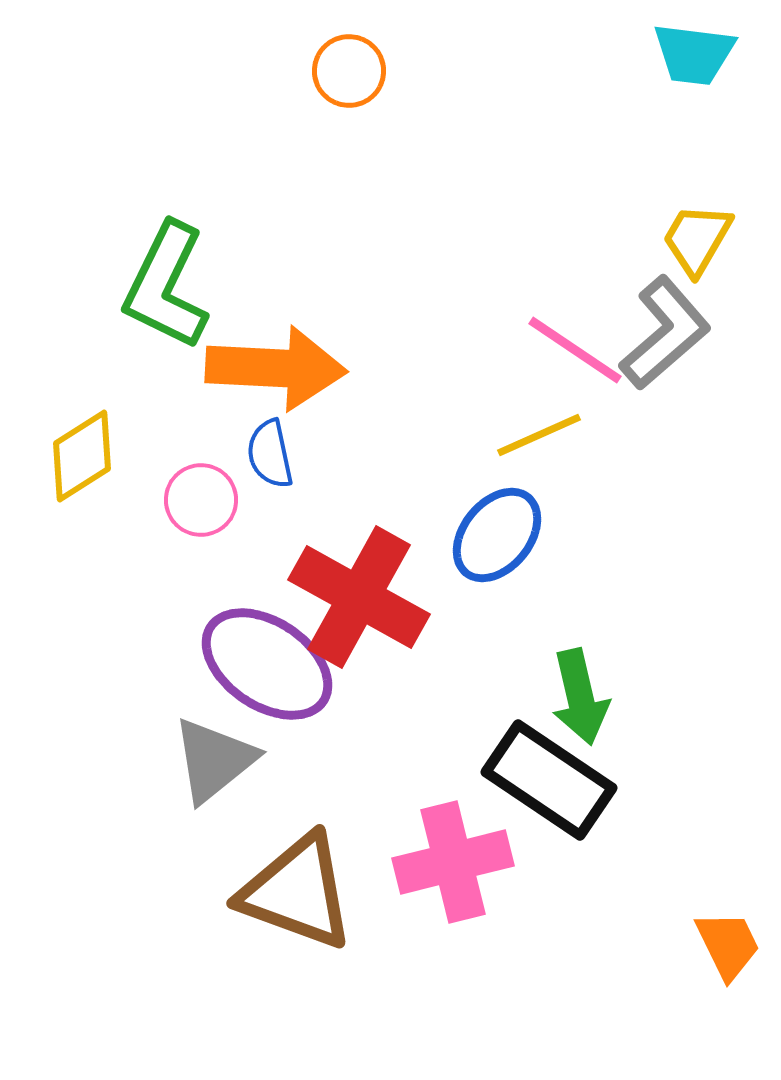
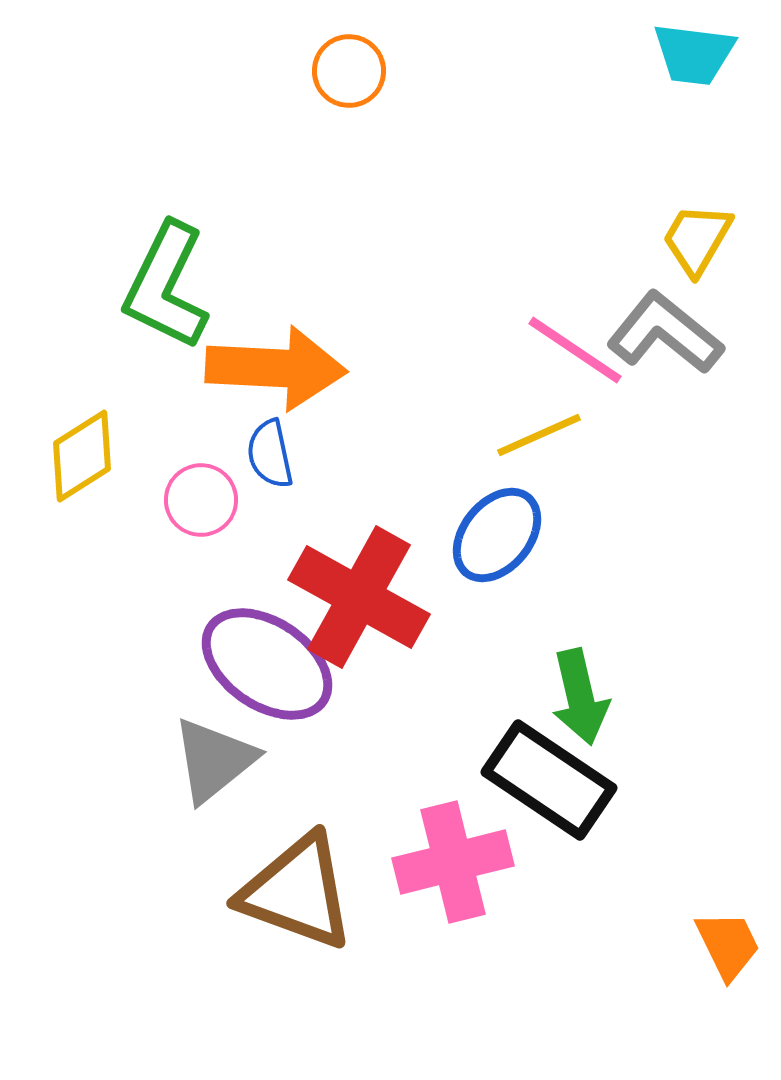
gray L-shape: rotated 100 degrees counterclockwise
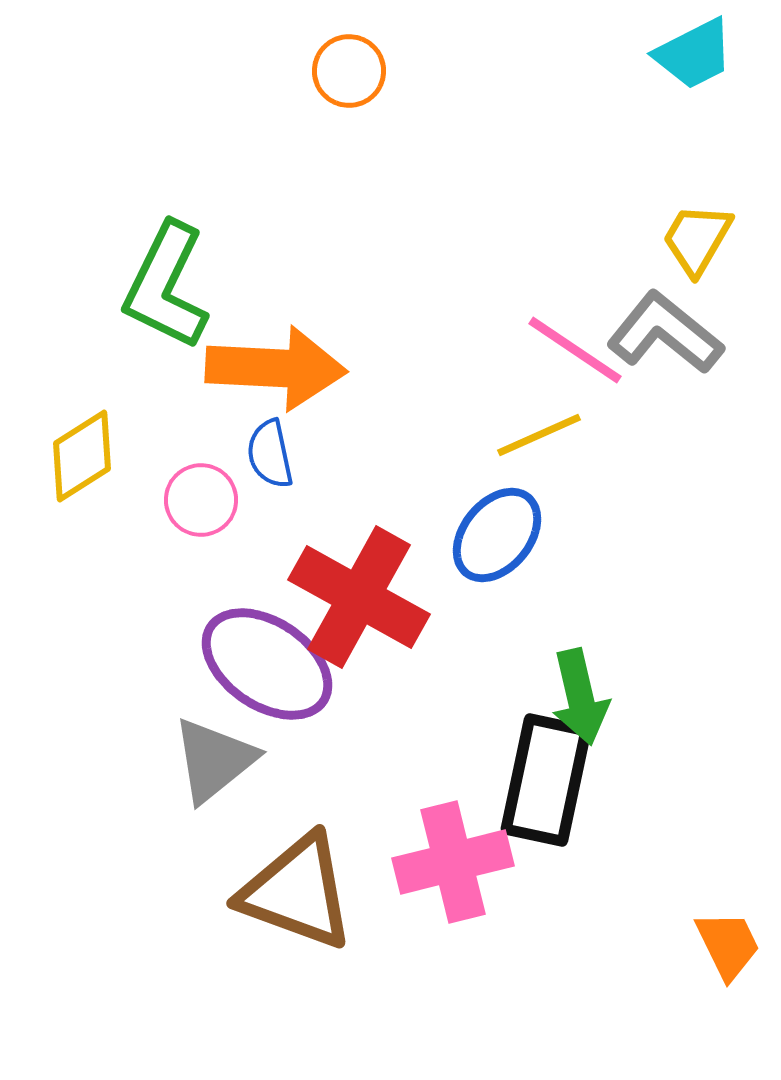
cyan trapezoid: rotated 34 degrees counterclockwise
black rectangle: moved 3 px left; rotated 68 degrees clockwise
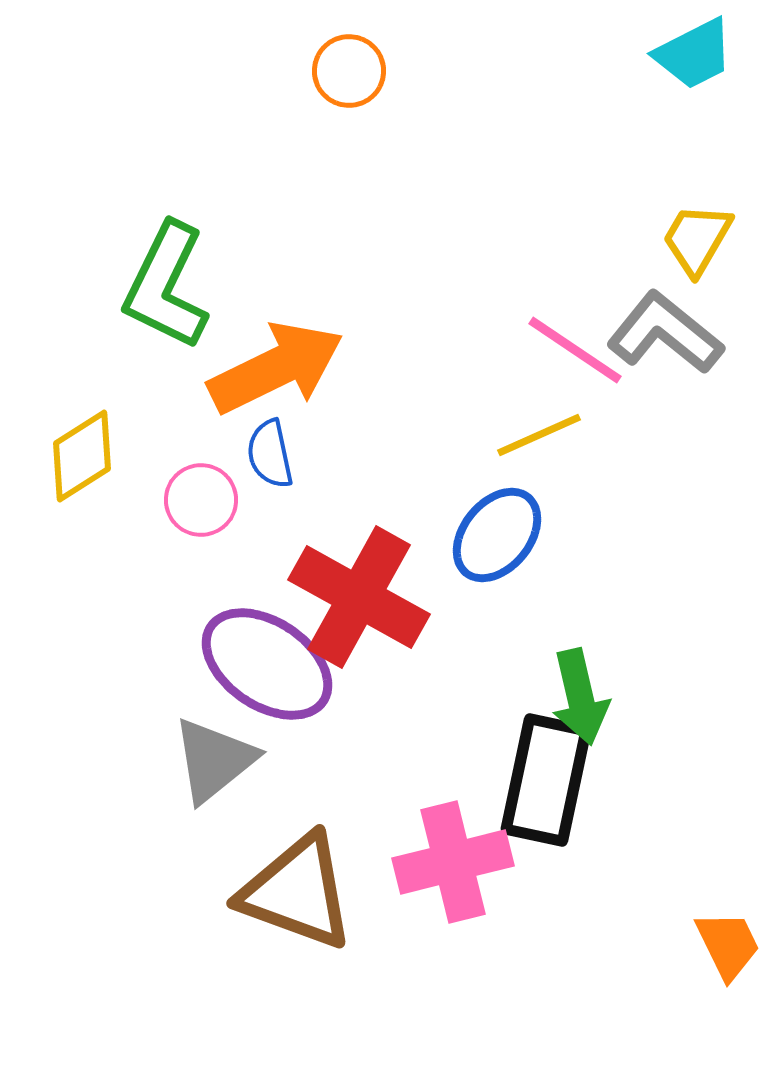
orange arrow: rotated 29 degrees counterclockwise
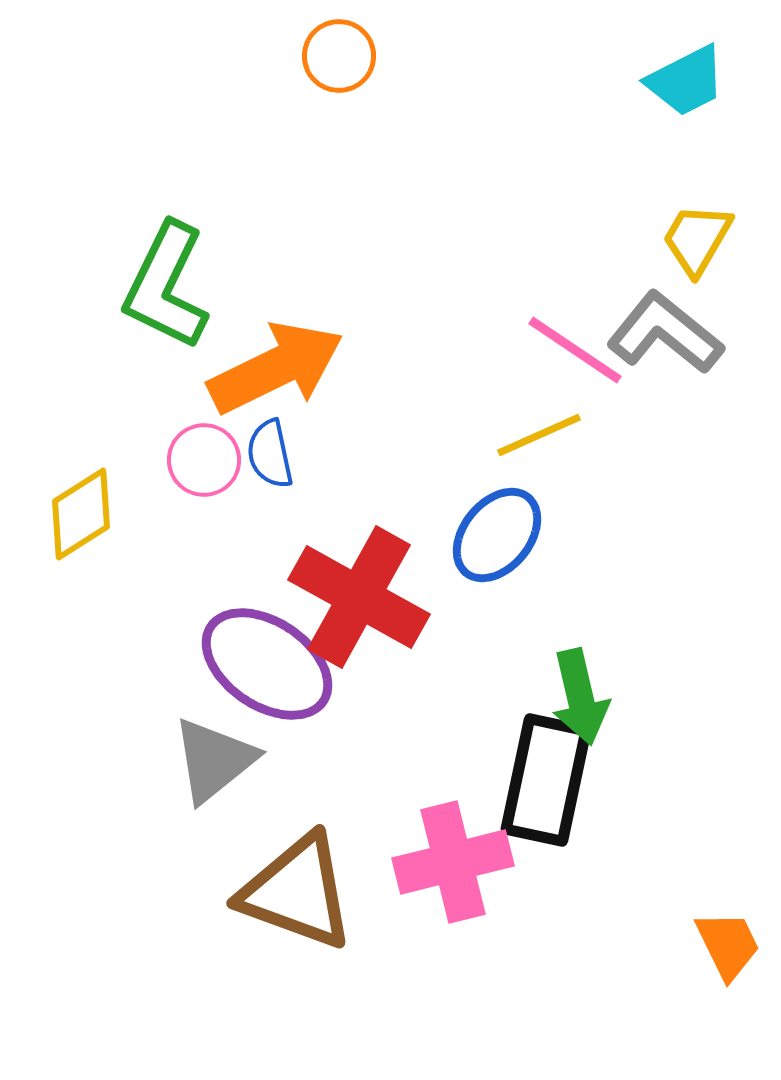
cyan trapezoid: moved 8 px left, 27 px down
orange circle: moved 10 px left, 15 px up
yellow diamond: moved 1 px left, 58 px down
pink circle: moved 3 px right, 40 px up
